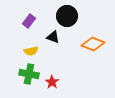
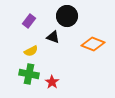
yellow semicircle: rotated 16 degrees counterclockwise
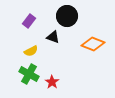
green cross: rotated 18 degrees clockwise
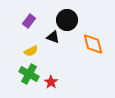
black circle: moved 4 px down
orange diamond: rotated 55 degrees clockwise
red star: moved 1 px left
